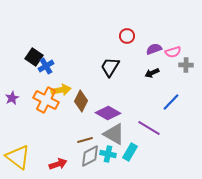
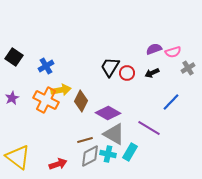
red circle: moved 37 px down
black square: moved 20 px left
gray cross: moved 2 px right, 3 px down; rotated 32 degrees counterclockwise
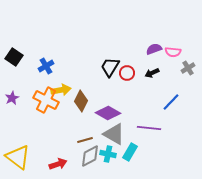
pink semicircle: rotated 21 degrees clockwise
purple line: rotated 25 degrees counterclockwise
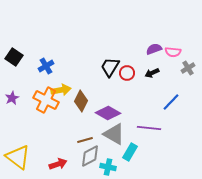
cyan cross: moved 13 px down
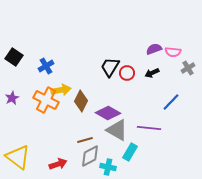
gray triangle: moved 3 px right, 4 px up
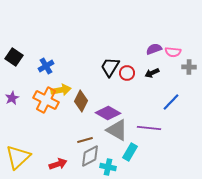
gray cross: moved 1 px right, 1 px up; rotated 32 degrees clockwise
yellow triangle: rotated 40 degrees clockwise
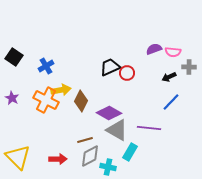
black trapezoid: rotated 35 degrees clockwise
black arrow: moved 17 px right, 4 px down
purple star: rotated 16 degrees counterclockwise
purple diamond: moved 1 px right
yellow triangle: rotated 32 degrees counterclockwise
red arrow: moved 5 px up; rotated 18 degrees clockwise
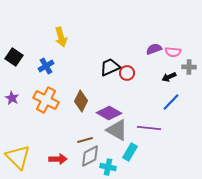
yellow arrow: moved 53 px up; rotated 84 degrees clockwise
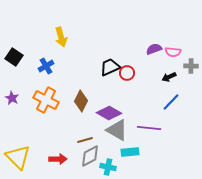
gray cross: moved 2 px right, 1 px up
cyan rectangle: rotated 54 degrees clockwise
